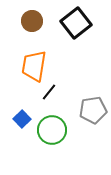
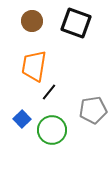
black square: rotated 32 degrees counterclockwise
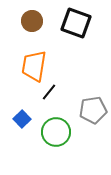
green circle: moved 4 px right, 2 px down
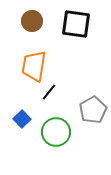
black square: moved 1 px down; rotated 12 degrees counterclockwise
gray pentagon: rotated 20 degrees counterclockwise
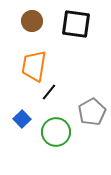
gray pentagon: moved 1 px left, 2 px down
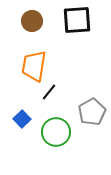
black square: moved 1 px right, 4 px up; rotated 12 degrees counterclockwise
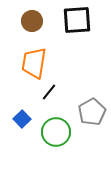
orange trapezoid: moved 3 px up
